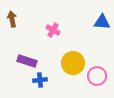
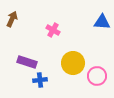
brown arrow: rotated 35 degrees clockwise
purple rectangle: moved 1 px down
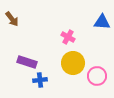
brown arrow: rotated 119 degrees clockwise
pink cross: moved 15 px right, 7 px down
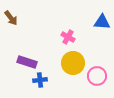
brown arrow: moved 1 px left, 1 px up
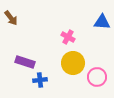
purple rectangle: moved 2 px left
pink circle: moved 1 px down
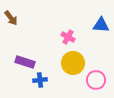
blue triangle: moved 1 px left, 3 px down
pink circle: moved 1 px left, 3 px down
